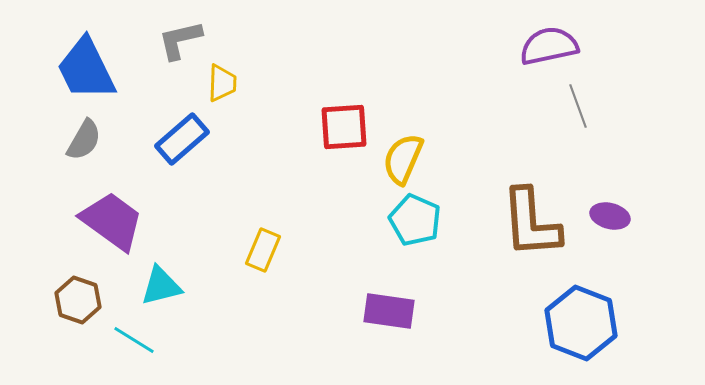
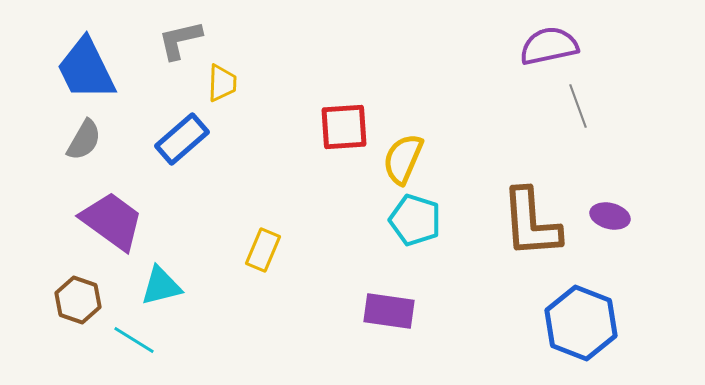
cyan pentagon: rotated 6 degrees counterclockwise
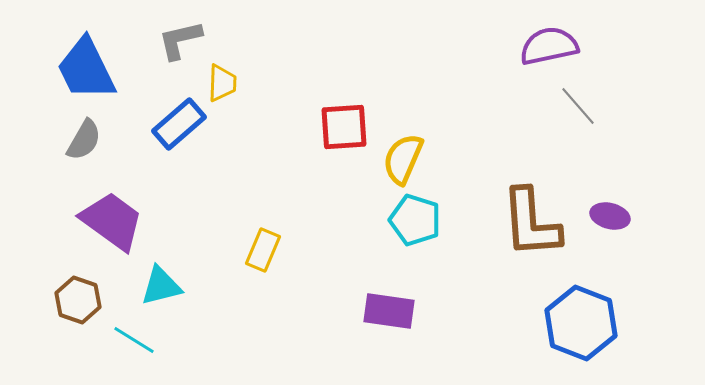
gray line: rotated 21 degrees counterclockwise
blue rectangle: moved 3 px left, 15 px up
